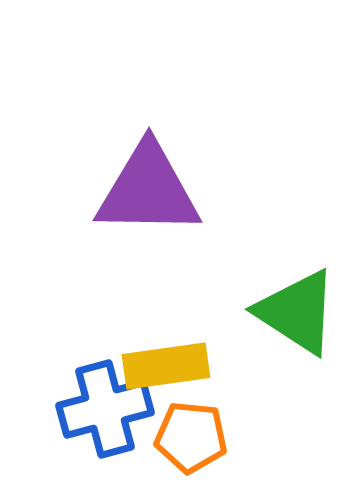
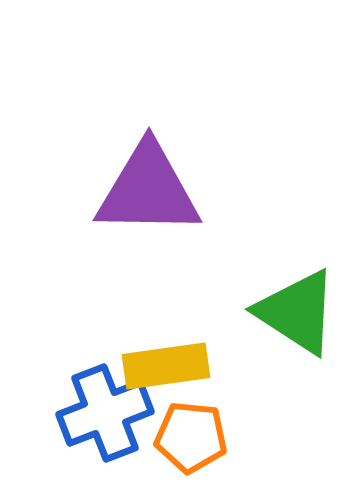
blue cross: moved 4 px down; rotated 6 degrees counterclockwise
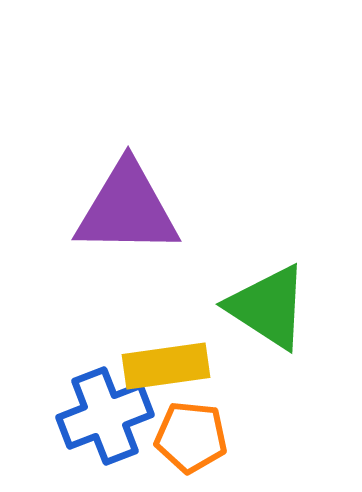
purple triangle: moved 21 px left, 19 px down
green triangle: moved 29 px left, 5 px up
blue cross: moved 3 px down
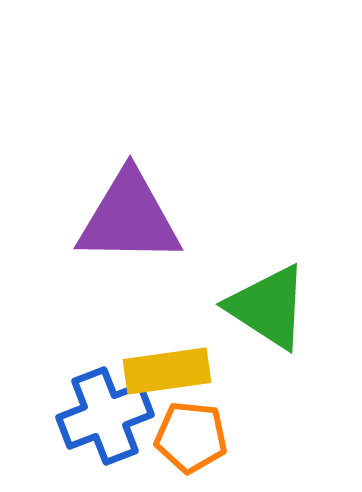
purple triangle: moved 2 px right, 9 px down
yellow rectangle: moved 1 px right, 5 px down
